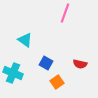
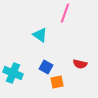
cyan triangle: moved 15 px right, 5 px up
blue square: moved 4 px down
orange square: rotated 24 degrees clockwise
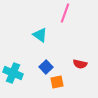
blue square: rotated 16 degrees clockwise
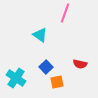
cyan cross: moved 3 px right, 5 px down; rotated 12 degrees clockwise
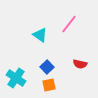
pink line: moved 4 px right, 11 px down; rotated 18 degrees clockwise
blue square: moved 1 px right
orange square: moved 8 px left, 3 px down
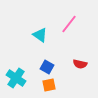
blue square: rotated 16 degrees counterclockwise
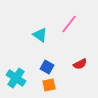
red semicircle: rotated 40 degrees counterclockwise
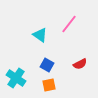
blue square: moved 2 px up
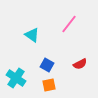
cyan triangle: moved 8 px left
